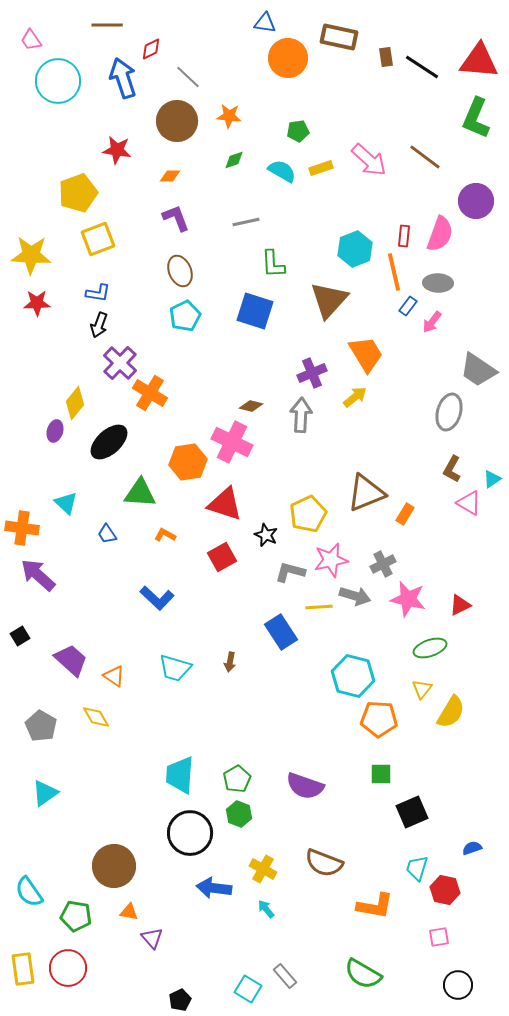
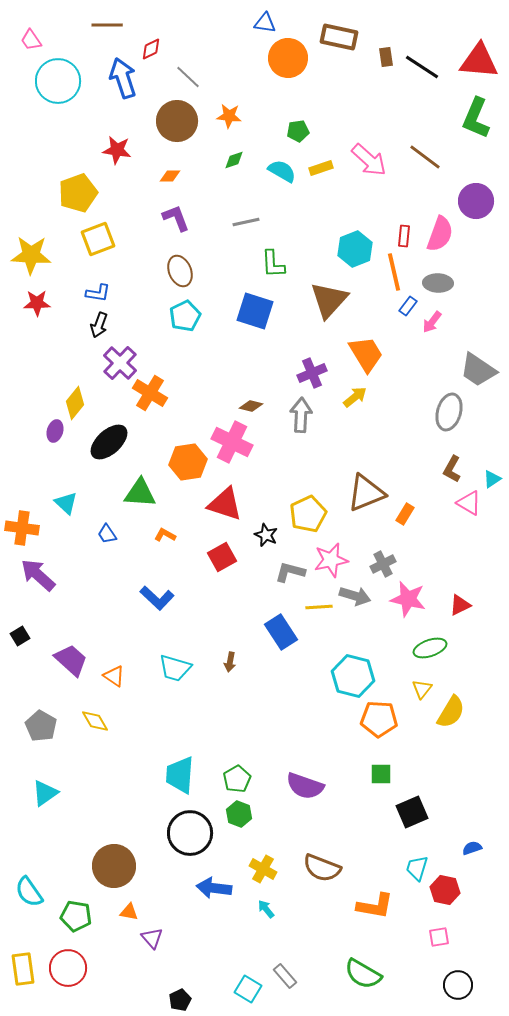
yellow diamond at (96, 717): moved 1 px left, 4 px down
brown semicircle at (324, 863): moved 2 px left, 5 px down
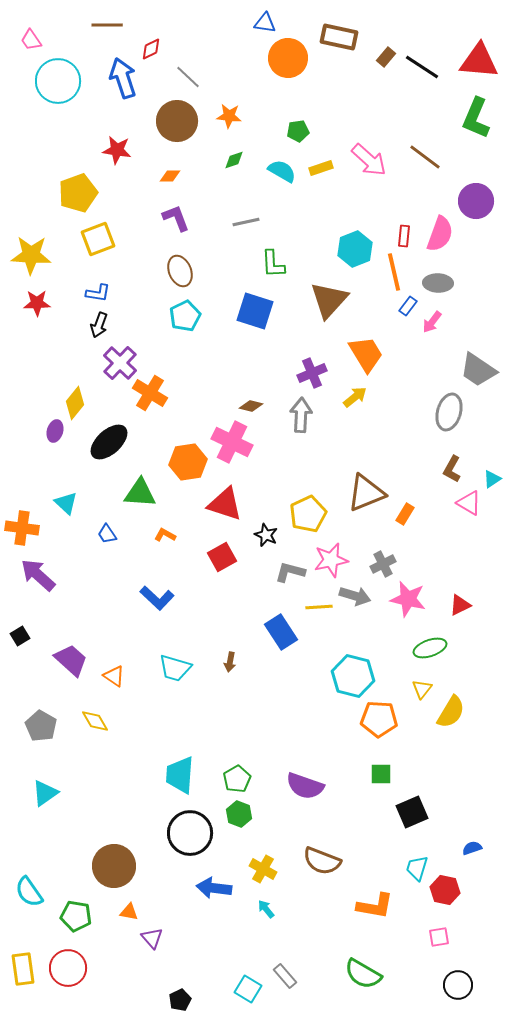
brown rectangle at (386, 57): rotated 48 degrees clockwise
brown semicircle at (322, 868): moved 7 px up
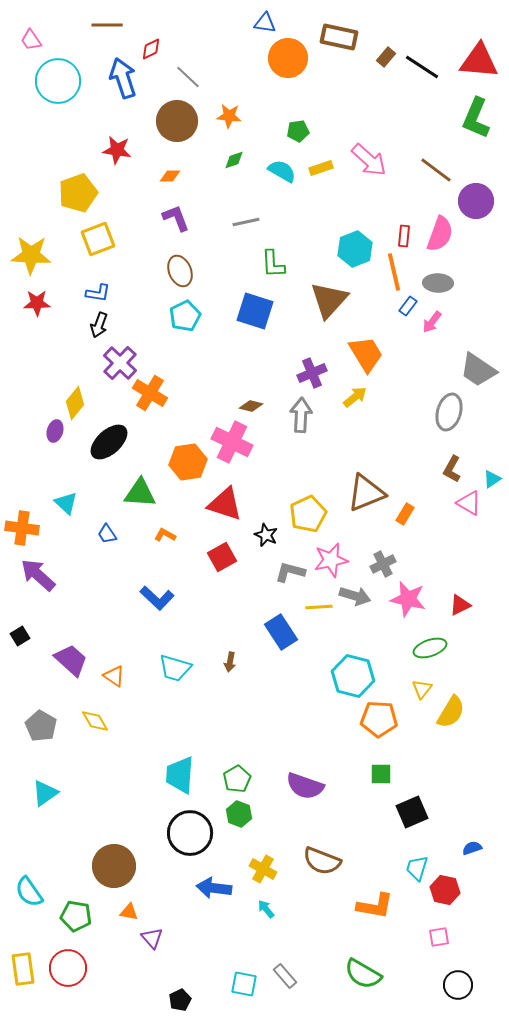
brown line at (425, 157): moved 11 px right, 13 px down
cyan square at (248, 989): moved 4 px left, 5 px up; rotated 20 degrees counterclockwise
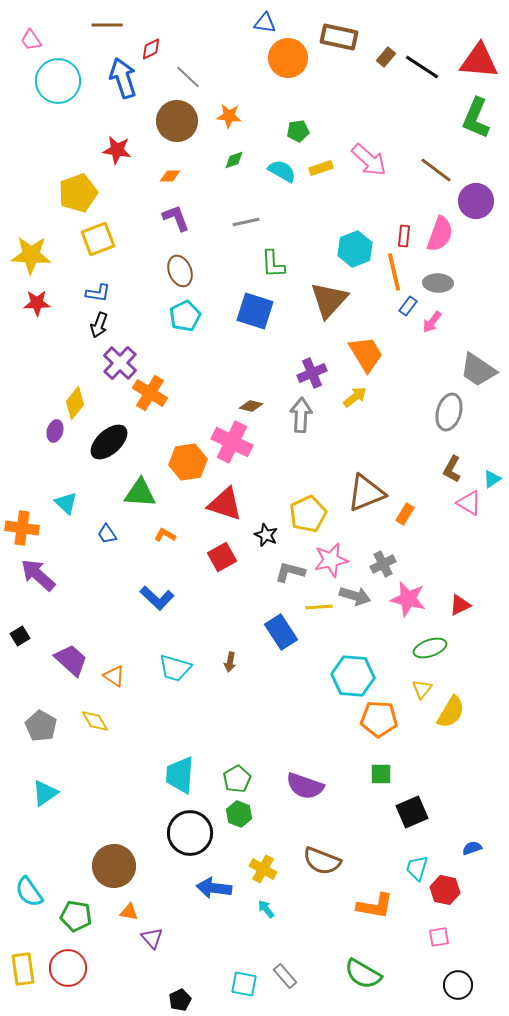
cyan hexagon at (353, 676): rotated 9 degrees counterclockwise
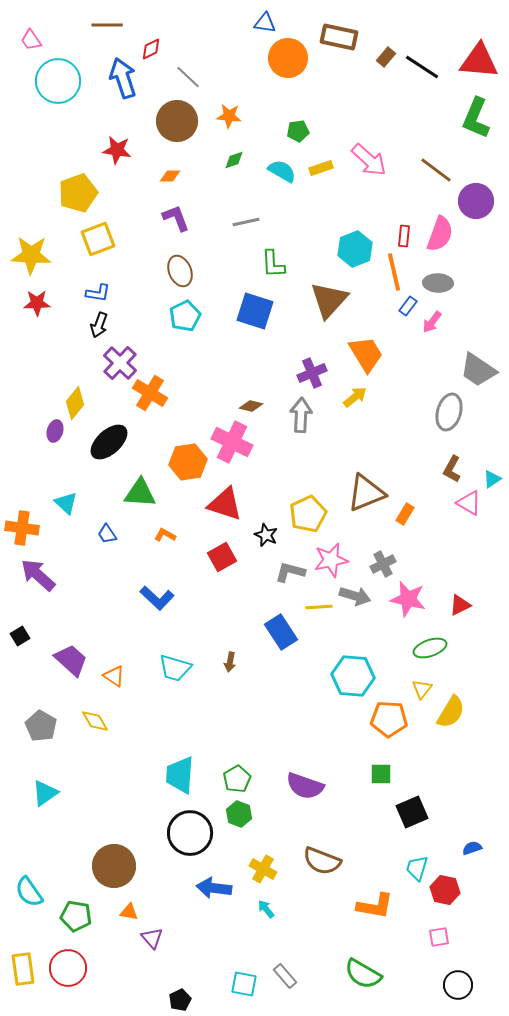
orange pentagon at (379, 719): moved 10 px right
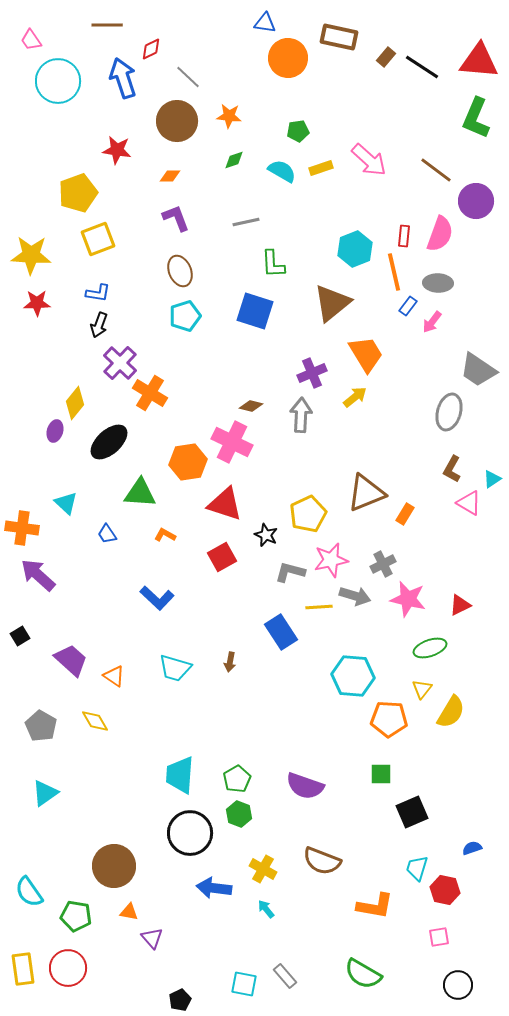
brown triangle at (329, 300): moved 3 px right, 3 px down; rotated 9 degrees clockwise
cyan pentagon at (185, 316): rotated 8 degrees clockwise
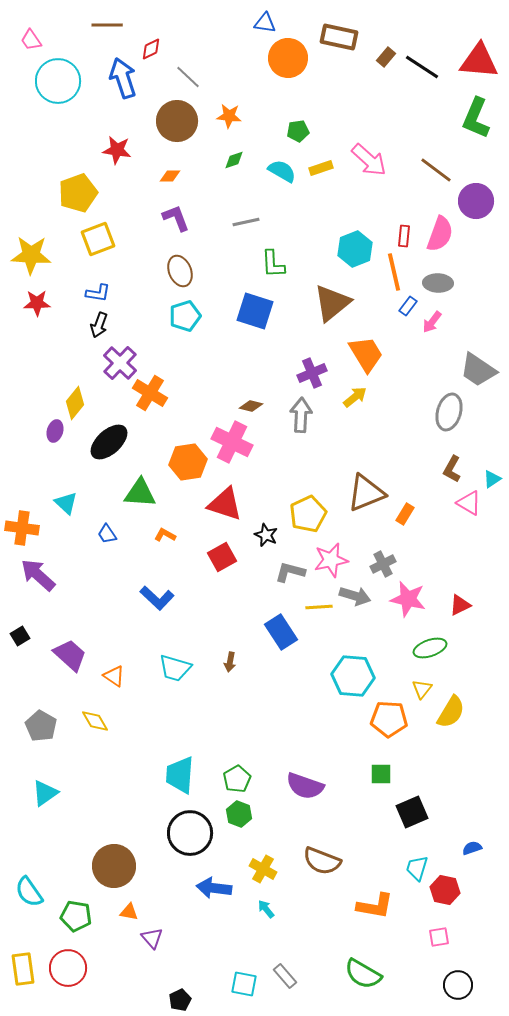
purple trapezoid at (71, 660): moved 1 px left, 5 px up
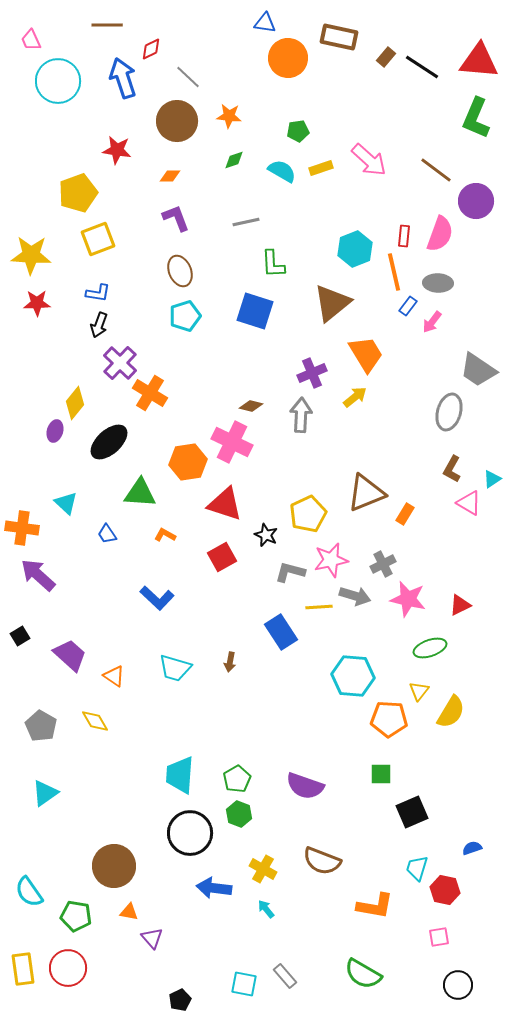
pink trapezoid at (31, 40): rotated 10 degrees clockwise
yellow triangle at (422, 689): moved 3 px left, 2 px down
